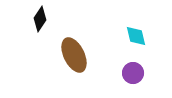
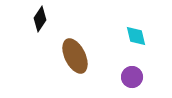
brown ellipse: moved 1 px right, 1 px down
purple circle: moved 1 px left, 4 px down
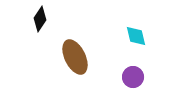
brown ellipse: moved 1 px down
purple circle: moved 1 px right
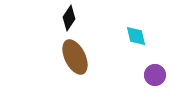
black diamond: moved 29 px right, 1 px up
purple circle: moved 22 px right, 2 px up
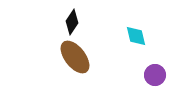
black diamond: moved 3 px right, 4 px down
brown ellipse: rotated 12 degrees counterclockwise
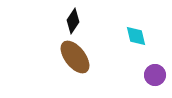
black diamond: moved 1 px right, 1 px up
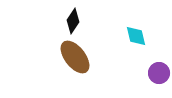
purple circle: moved 4 px right, 2 px up
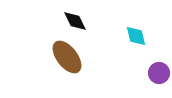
black diamond: moved 2 px right; rotated 60 degrees counterclockwise
brown ellipse: moved 8 px left
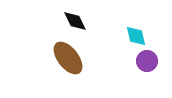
brown ellipse: moved 1 px right, 1 px down
purple circle: moved 12 px left, 12 px up
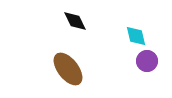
brown ellipse: moved 11 px down
